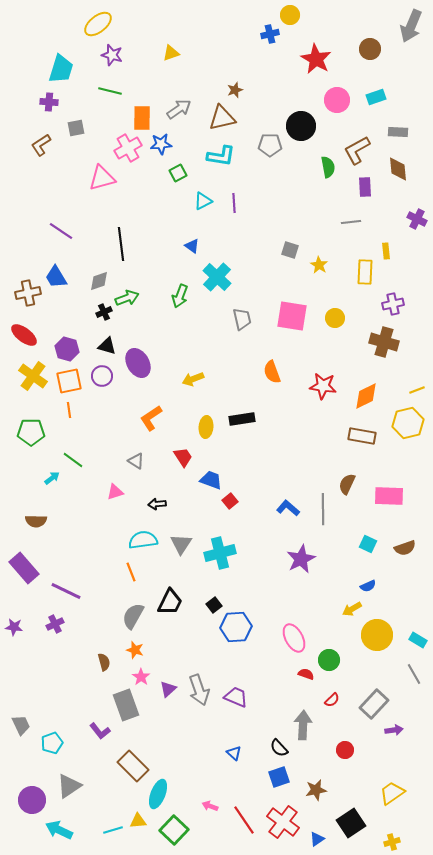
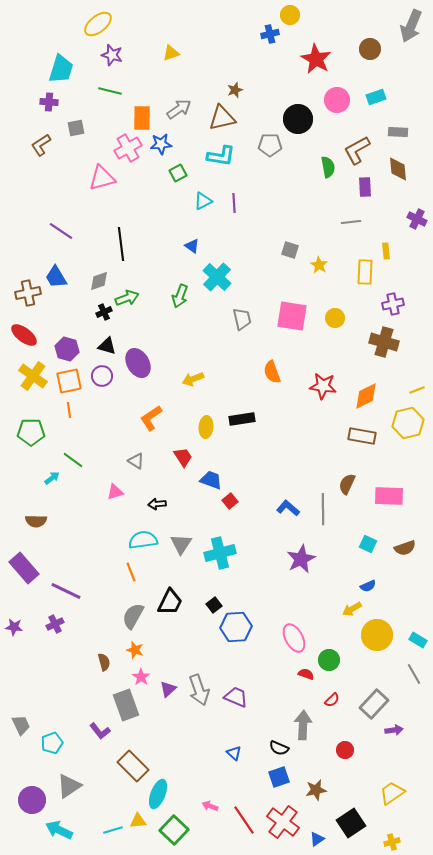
black circle at (301, 126): moved 3 px left, 7 px up
black semicircle at (279, 748): rotated 24 degrees counterclockwise
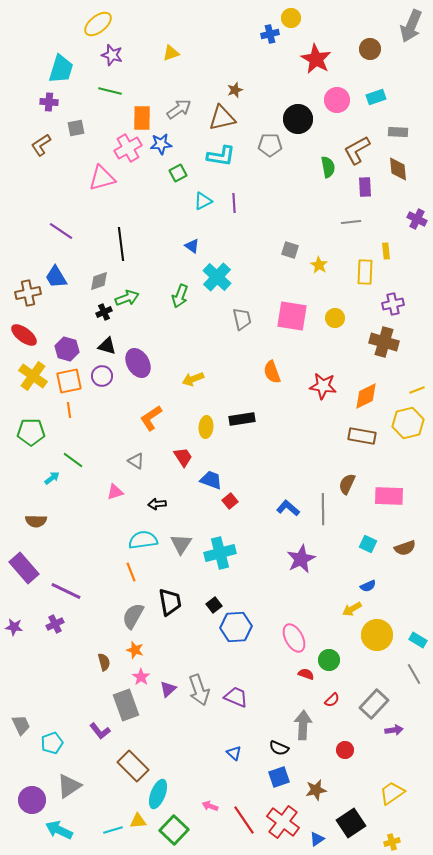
yellow circle at (290, 15): moved 1 px right, 3 px down
black trapezoid at (170, 602): rotated 36 degrees counterclockwise
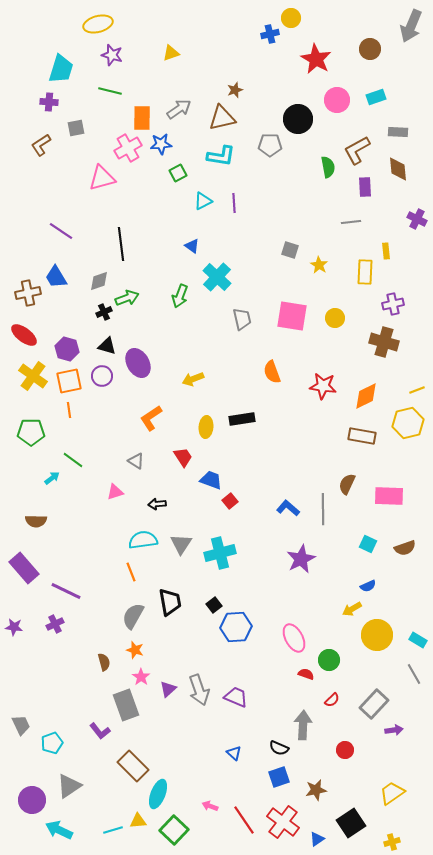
yellow ellipse at (98, 24): rotated 24 degrees clockwise
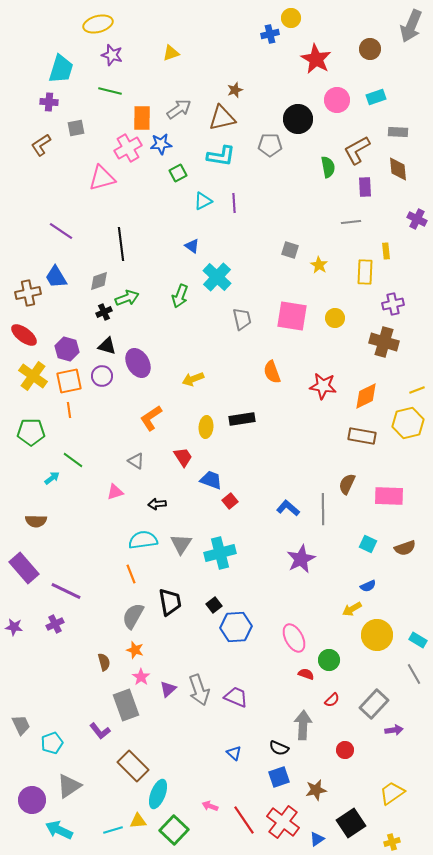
orange line at (131, 572): moved 2 px down
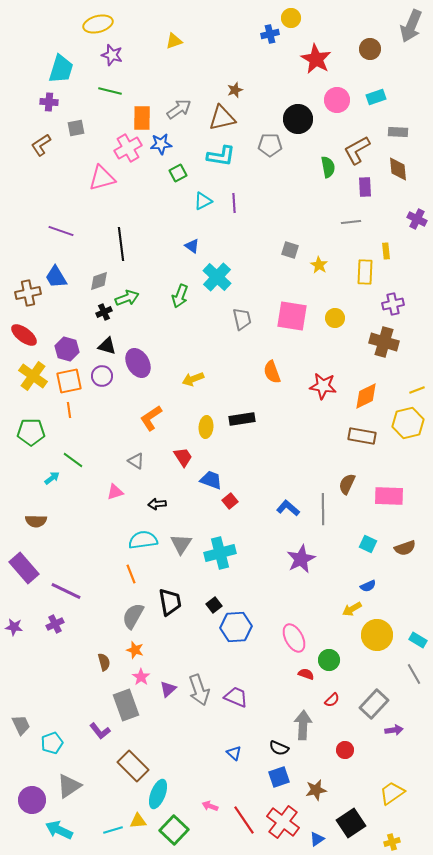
yellow triangle at (171, 53): moved 3 px right, 12 px up
purple line at (61, 231): rotated 15 degrees counterclockwise
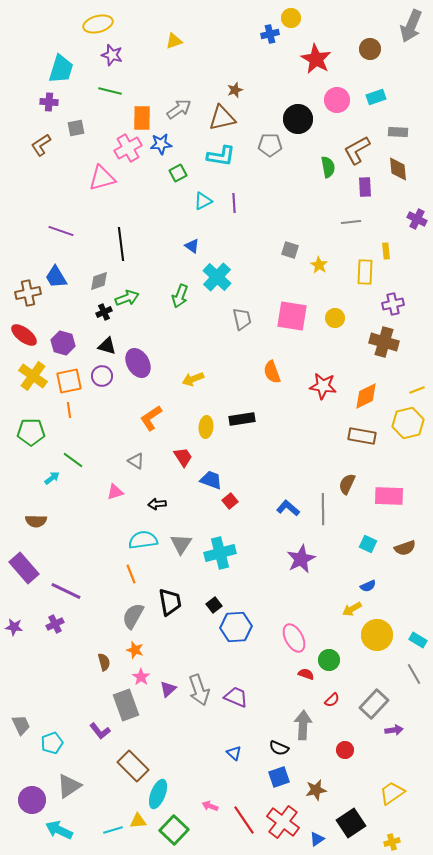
purple hexagon at (67, 349): moved 4 px left, 6 px up
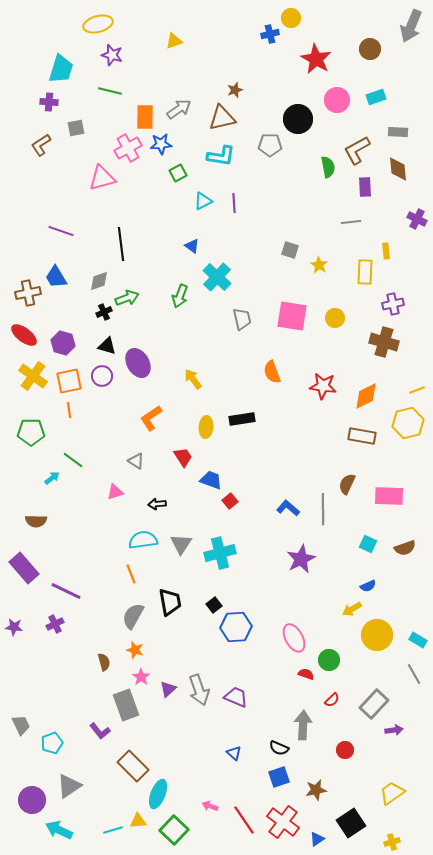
orange rectangle at (142, 118): moved 3 px right, 1 px up
yellow arrow at (193, 379): rotated 75 degrees clockwise
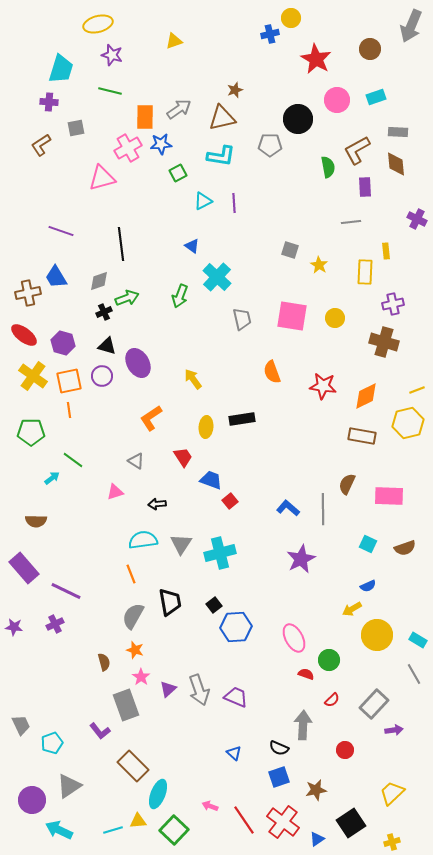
brown diamond at (398, 169): moved 2 px left, 5 px up
yellow trapezoid at (392, 793): rotated 8 degrees counterclockwise
